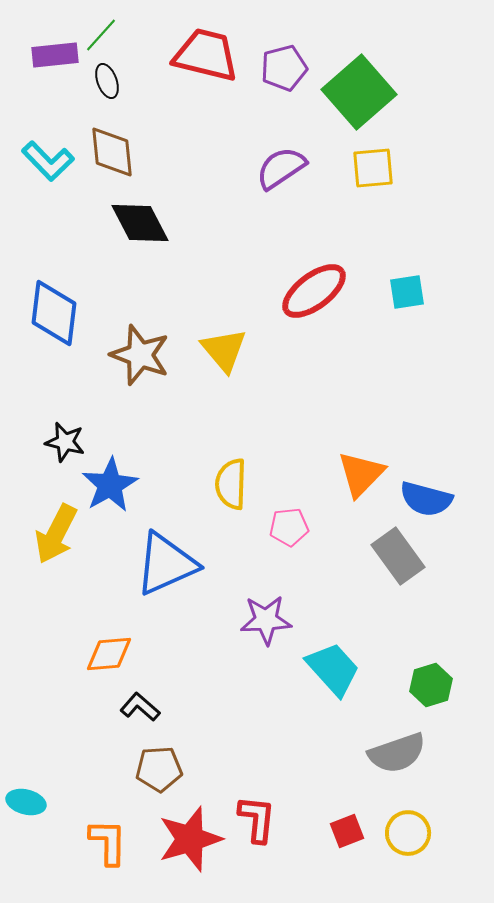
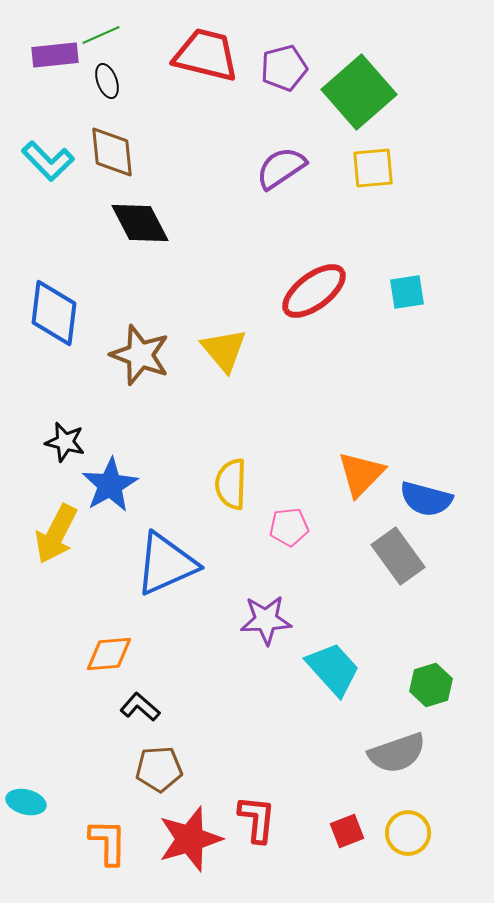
green line: rotated 24 degrees clockwise
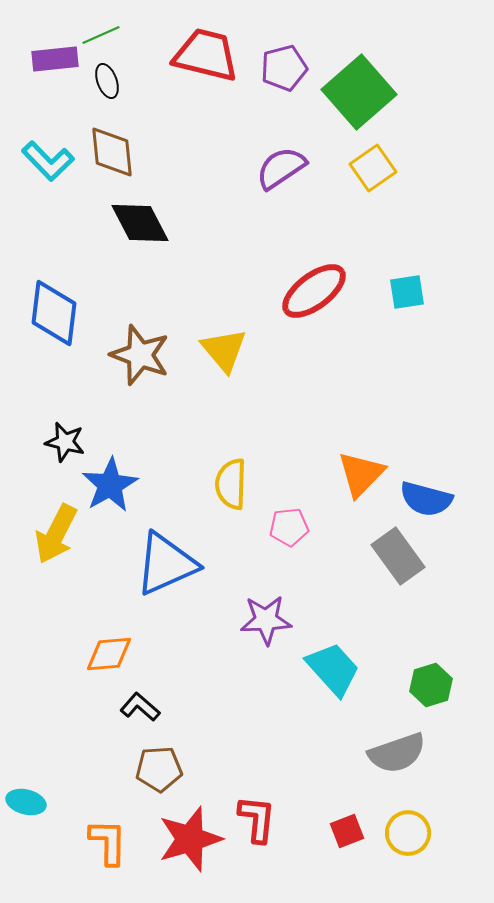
purple rectangle: moved 4 px down
yellow square: rotated 30 degrees counterclockwise
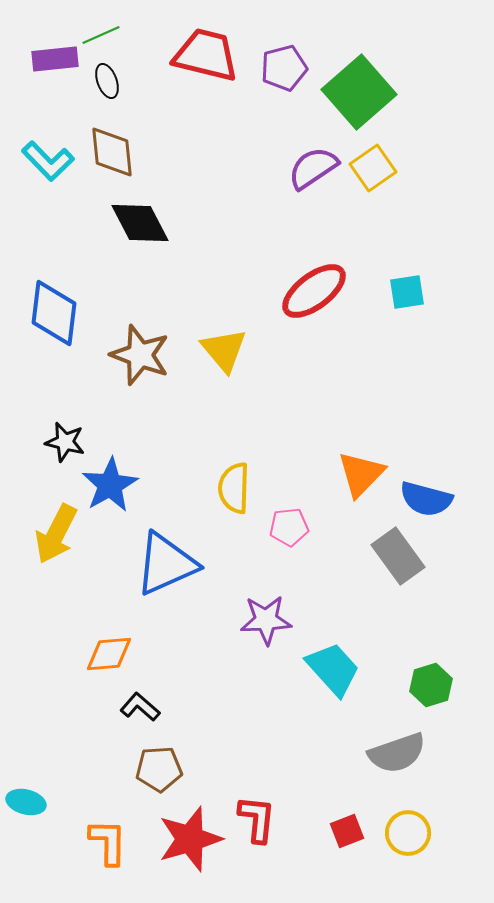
purple semicircle: moved 32 px right
yellow semicircle: moved 3 px right, 4 px down
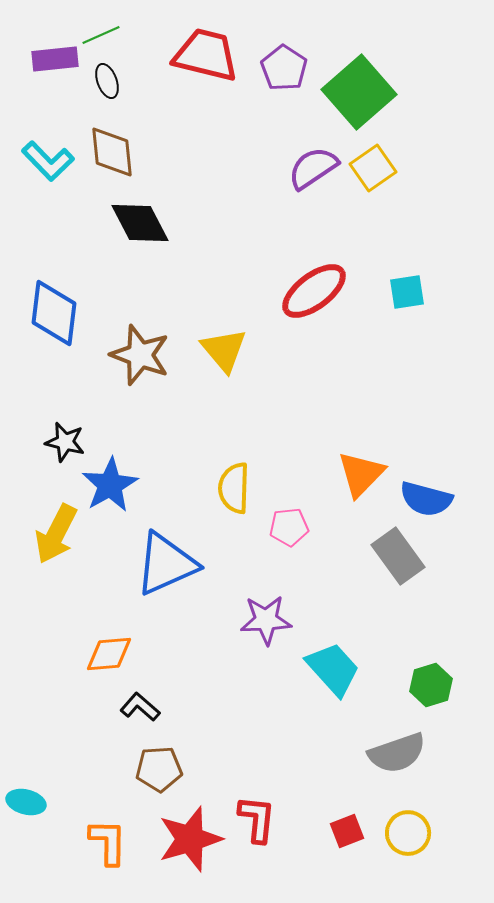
purple pentagon: rotated 24 degrees counterclockwise
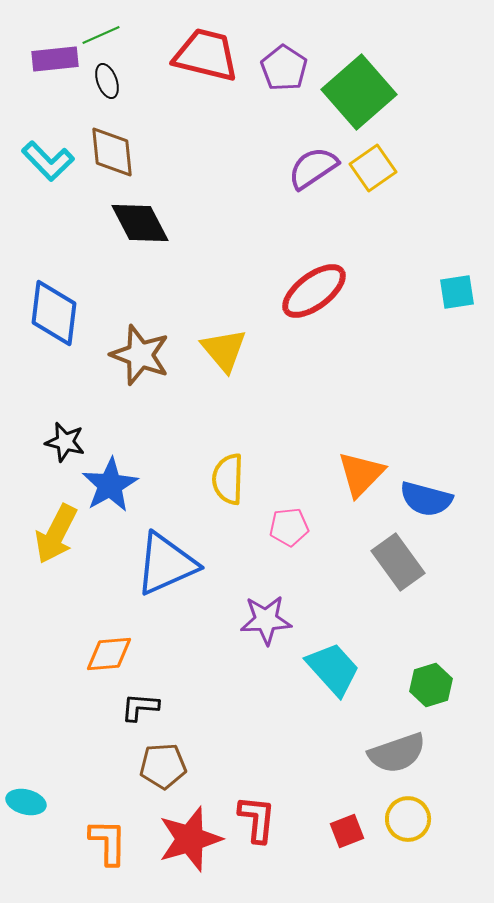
cyan square: moved 50 px right
yellow semicircle: moved 6 px left, 9 px up
gray rectangle: moved 6 px down
black L-shape: rotated 36 degrees counterclockwise
brown pentagon: moved 4 px right, 3 px up
yellow circle: moved 14 px up
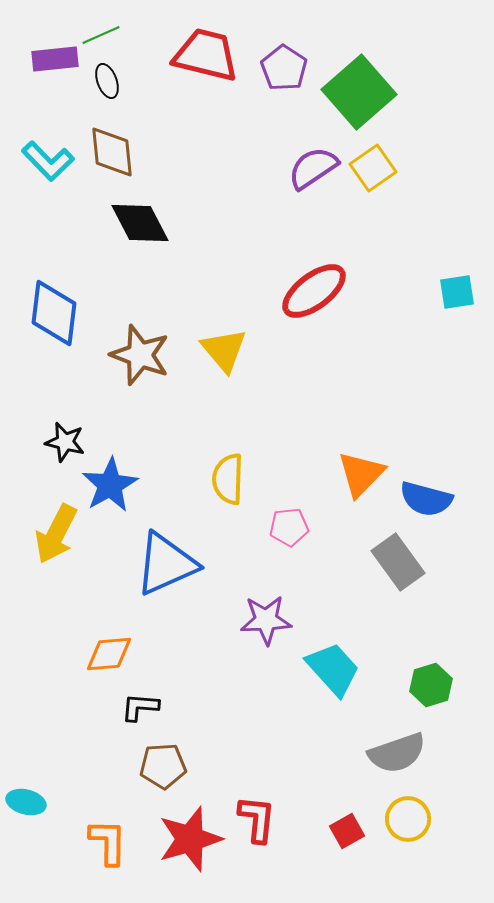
red square: rotated 8 degrees counterclockwise
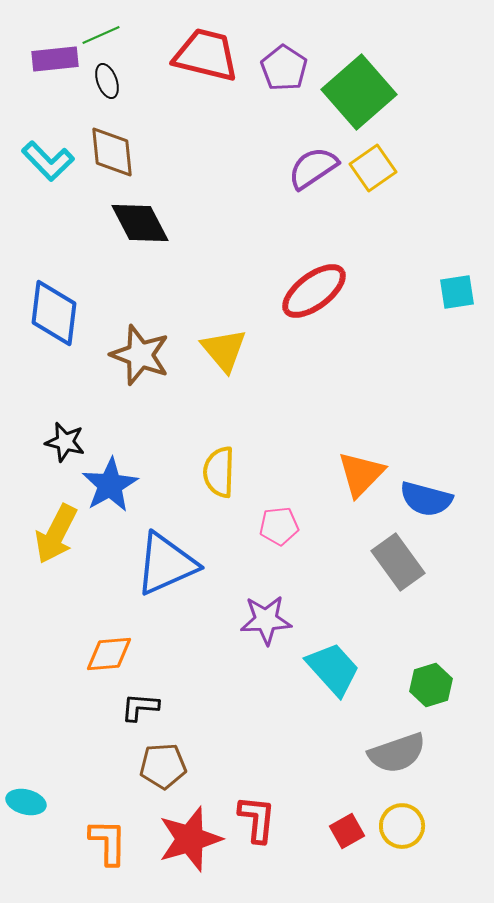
yellow semicircle: moved 9 px left, 7 px up
pink pentagon: moved 10 px left, 1 px up
yellow circle: moved 6 px left, 7 px down
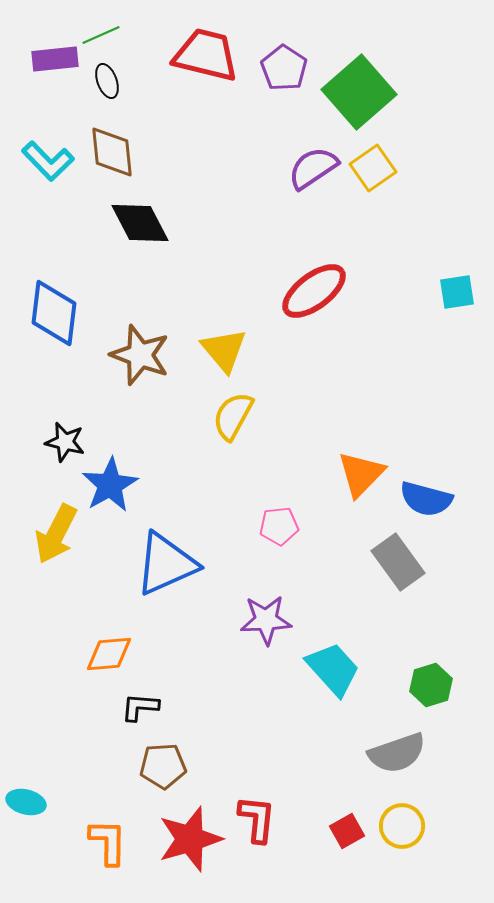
yellow semicircle: moved 14 px right, 56 px up; rotated 27 degrees clockwise
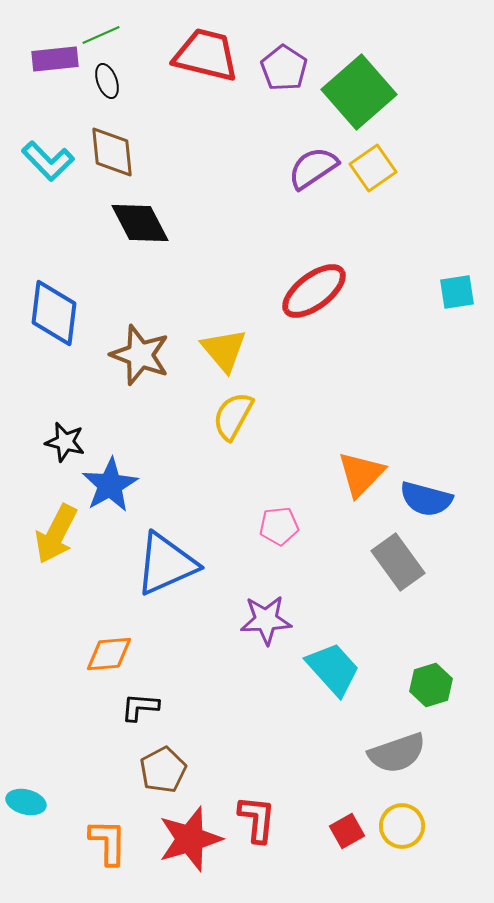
brown pentagon: moved 4 px down; rotated 24 degrees counterclockwise
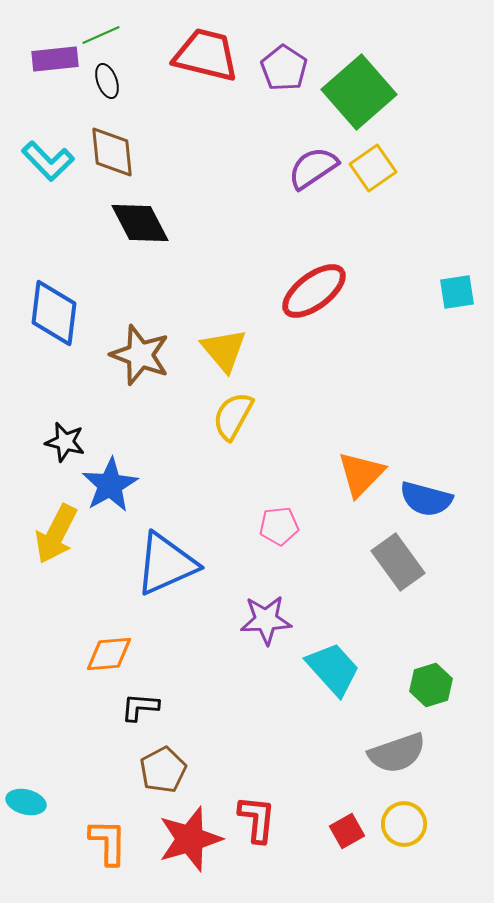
yellow circle: moved 2 px right, 2 px up
